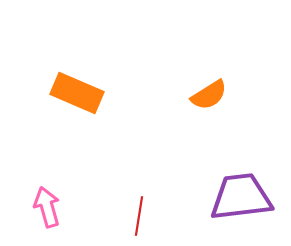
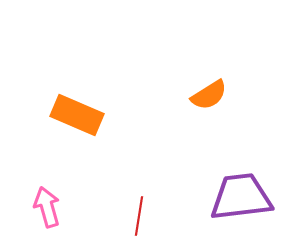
orange rectangle: moved 22 px down
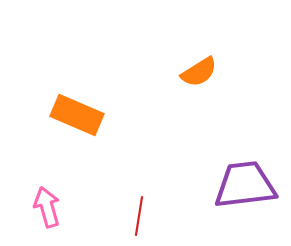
orange semicircle: moved 10 px left, 23 px up
purple trapezoid: moved 4 px right, 12 px up
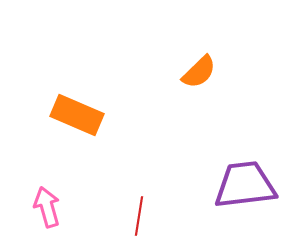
orange semicircle: rotated 12 degrees counterclockwise
